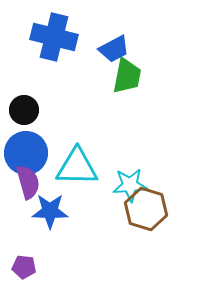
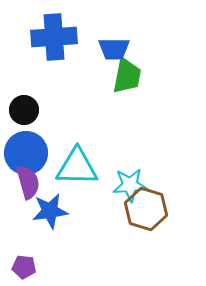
blue cross: rotated 18 degrees counterclockwise
blue trapezoid: rotated 28 degrees clockwise
blue star: rotated 9 degrees counterclockwise
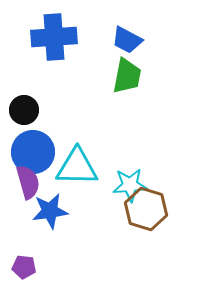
blue trapezoid: moved 13 px right, 9 px up; rotated 28 degrees clockwise
blue circle: moved 7 px right, 1 px up
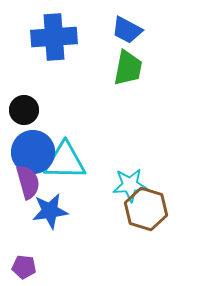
blue trapezoid: moved 10 px up
green trapezoid: moved 1 px right, 8 px up
cyan triangle: moved 12 px left, 6 px up
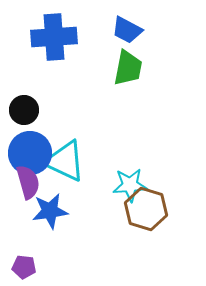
blue circle: moved 3 px left, 1 px down
cyan triangle: rotated 24 degrees clockwise
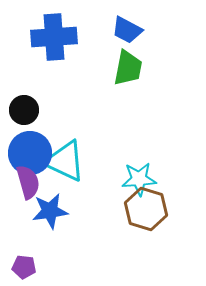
cyan star: moved 9 px right, 6 px up
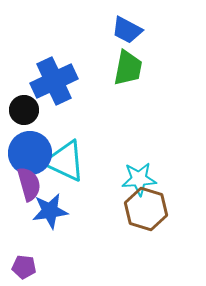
blue cross: moved 44 px down; rotated 21 degrees counterclockwise
purple semicircle: moved 1 px right, 2 px down
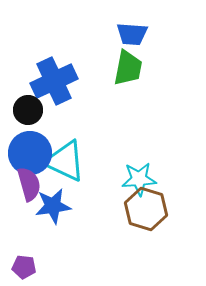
blue trapezoid: moved 5 px right, 4 px down; rotated 24 degrees counterclockwise
black circle: moved 4 px right
blue star: moved 3 px right, 5 px up
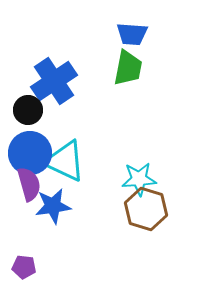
blue cross: rotated 9 degrees counterclockwise
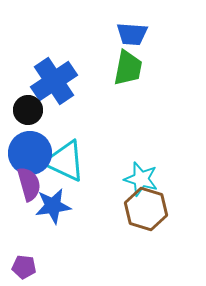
cyan star: moved 2 px right; rotated 20 degrees clockwise
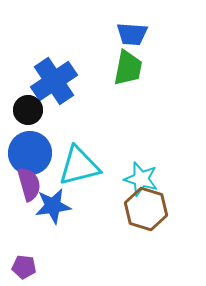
cyan triangle: moved 14 px right, 5 px down; rotated 39 degrees counterclockwise
